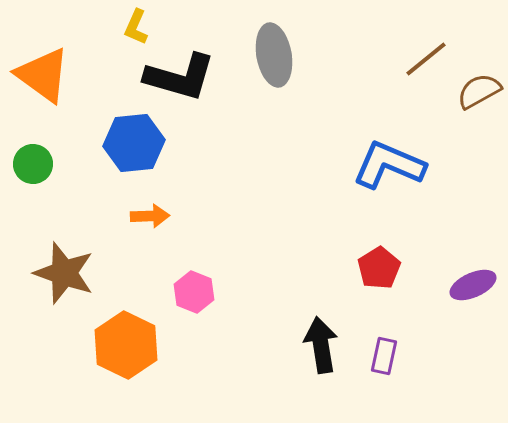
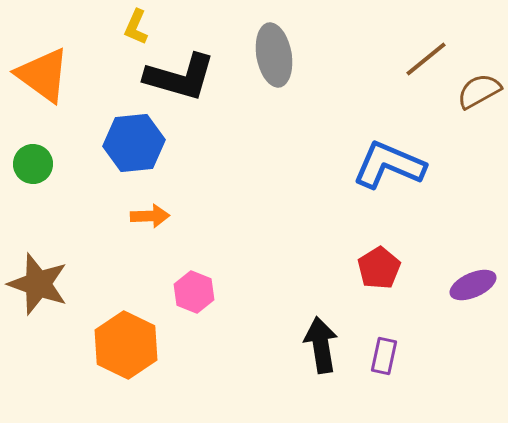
brown star: moved 26 px left, 11 px down
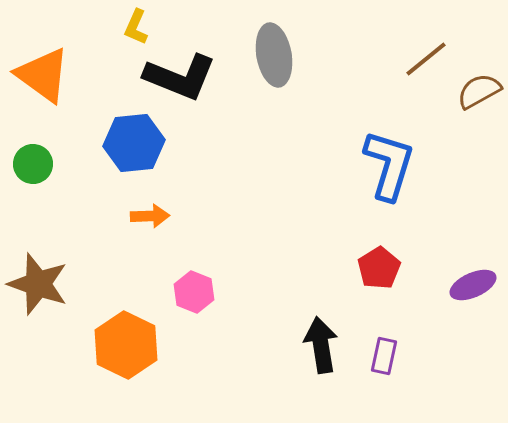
black L-shape: rotated 6 degrees clockwise
blue L-shape: rotated 84 degrees clockwise
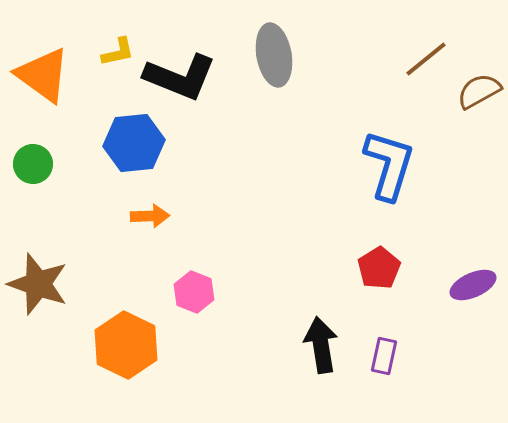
yellow L-shape: moved 18 px left, 25 px down; rotated 126 degrees counterclockwise
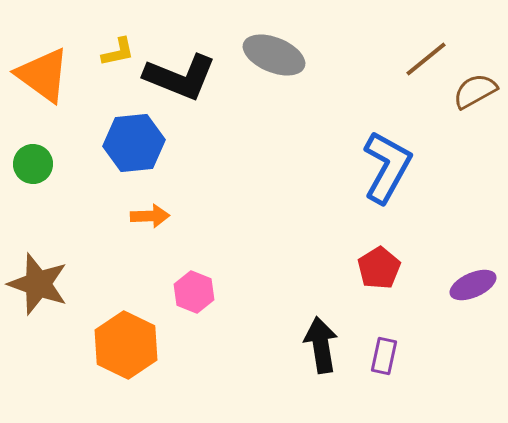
gray ellipse: rotated 58 degrees counterclockwise
brown semicircle: moved 4 px left
blue L-shape: moved 2 px left, 2 px down; rotated 12 degrees clockwise
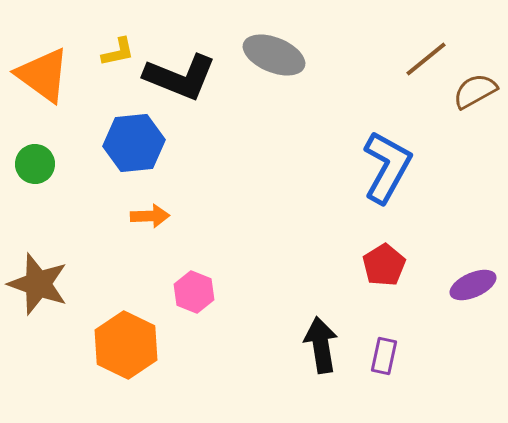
green circle: moved 2 px right
red pentagon: moved 5 px right, 3 px up
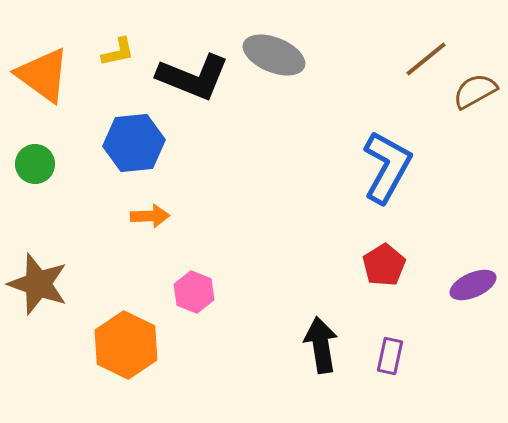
black L-shape: moved 13 px right
purple rectangle: moved 6 px right
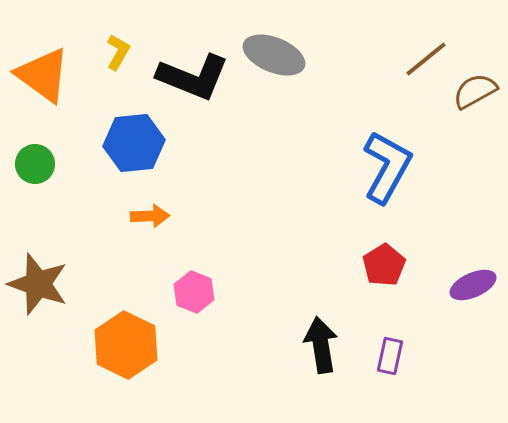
yellow L-shape: rotated 48 degrees counterclockwise
